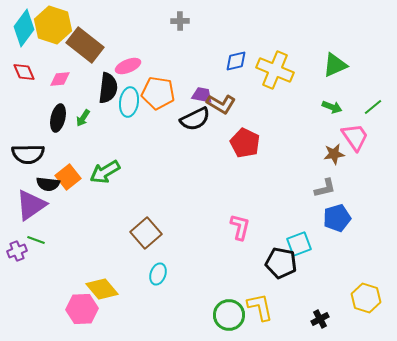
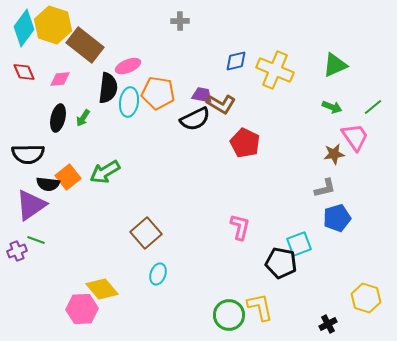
black cross at (320, 319): moved 8 px right, 5 px down
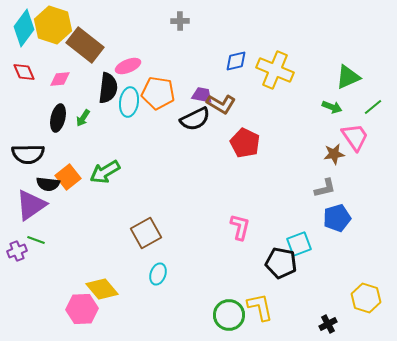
green triangle at (335, 65): moved 13 px right, 12 px down
brown square at (146, 233): rotated 12 degrees clockwise
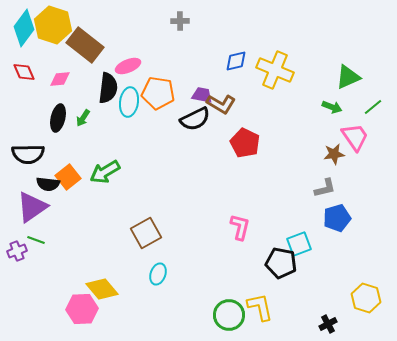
purple triangle at (31, 205): moved 1 px right, 2 px down
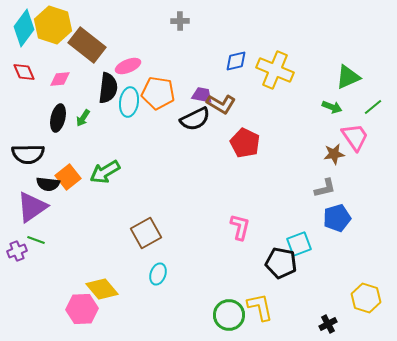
brown rectangle at (85, 45): moved 2 px right
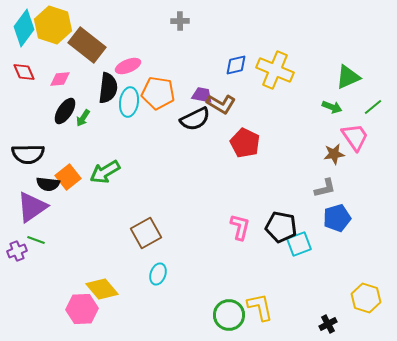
blue diamond at (236, 61): moved 4 px down
black ellipse at (58, 118): moved 7 px right, 7 px up; rotated 20 degrees clockwise
black pentagon at (281, 263): moved 36 px up
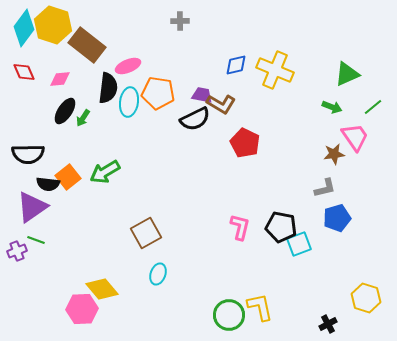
green triangle at (348, 77): moved 1 px left, 3 px up
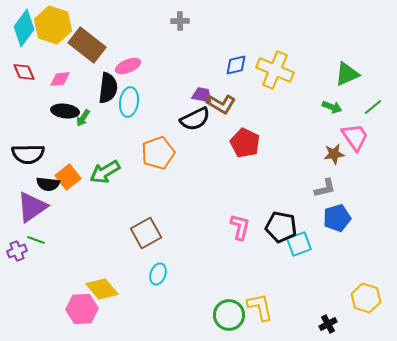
orange pentagon at (158, 93): moved 60 px down; rotated 28 degrees counterclockwise
black ellipse at (65, 111): rotated 64 degrees clockwise
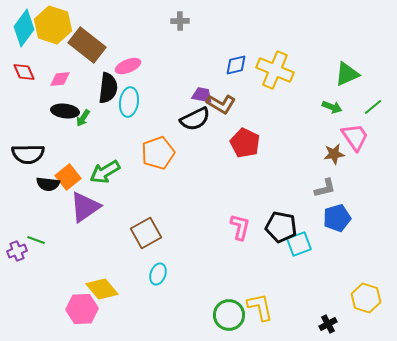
purple triangle at (32, 207): moved 53 px right
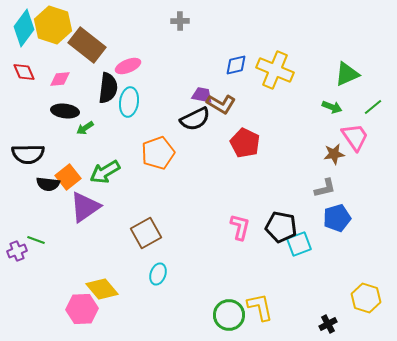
green arrow at (83, 118): moved 2 px right, 10 px down; rotated 24 degrees clockwise
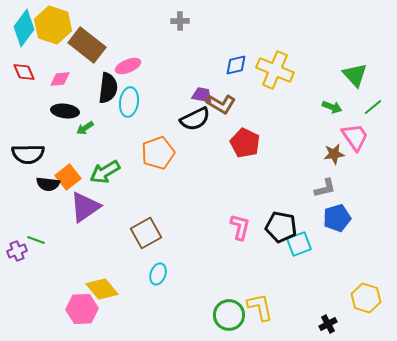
green triangle at (347, 74): moved 8 px right, 1 px down; rotated 48 degrees counterclockwise
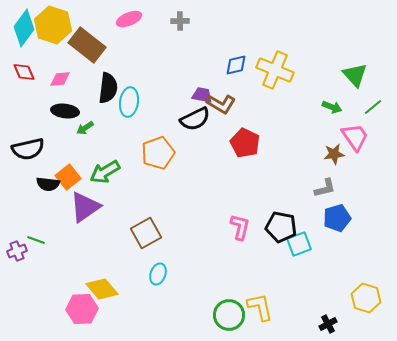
pink ellipse at (128, 66): moved 1 px right, 47 px up
black semicircle at (28, 154): moved 5 px up; rotated 12 degrees counterclockwise
